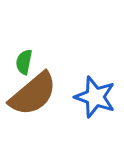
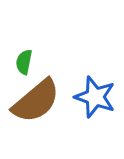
brown semicircle: moved 3 px right, 7 px down
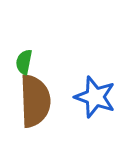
brown semicircle: moved 1 px left; rotated 52 degrees counterclockwise
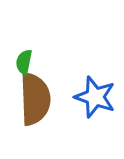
brown semicircle: moved 2 px up
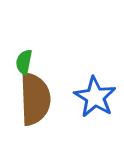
blue star: rotated 12 degrees clockwise
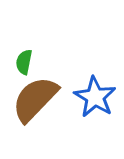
brown semicircle: rotated 134 degrees counterclockwise
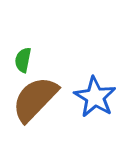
green semicircle: moved 1 px left, 2 px up
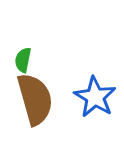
brown semicircle: rotated 120 degrees clockwise
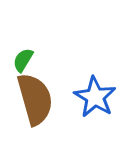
green semicircle: rotated 20 degrees clockwise
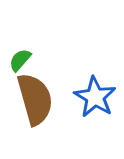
green semicircle: moved 3 px left; rotated 10 degrees clockwise
